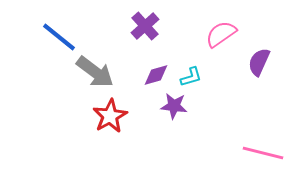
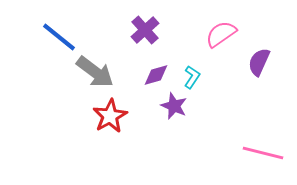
purple cross: moved 4 px down
cyan L-shape: moved 1 px right; rotated 40 degrees counterclockwise
purple star: rotated 16 degrees clockwise
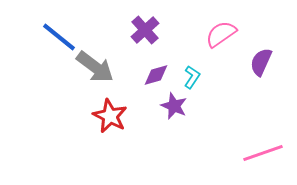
purple semicircle: moved 2 px right
gray arrow: moved 5 px up
red star: rotated 16 degrees counterclockwise
pink line: rotated 33 degrees counterclockwise
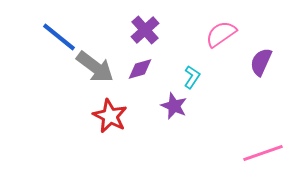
purple diamond: moved 16 px left, 6 px up
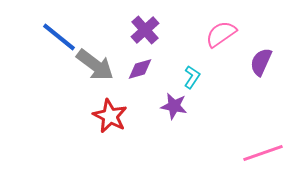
gray arrow: moved 2 px up
purple star: rotated 12 degrees counterclockwise
